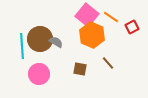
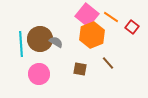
red square: rotated 24 degrees counterclockwise
orange hexagon: rotated 15 degrees clockwise
cyan line: moved 1 px left, 2 px up
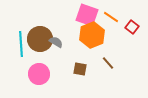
pink square: rotated 20 degrees counterclockwise
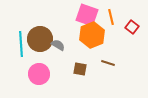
orange line: rotated 42 degrees clockwise
gray semicircle: moved 2 px right, 3 px down
brown line: rotated 32 degrees counterclockwise
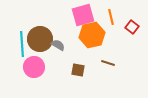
pink square: moved 4 px left; rotated 35 degrees counterclockwise
orange hexagon: rotated 10 degrees clockwise
cyan line: moved 1 px right
brown square: moved 2 px left, 1 px down
pink circle: moved 5 px left, 7 px up
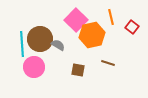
pink square: moved 7 px left, 5 px down; rotated 30 degrees counterclockwise
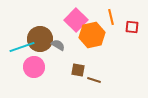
red square: rotated 32 degrees counterclockwise
cyan line: moved 3 px down; rotated 75 degrees clockwise
brown line: moved 14 px left, 17 px down
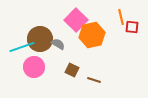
orange line: moved 10 px right
gray semicircle: moved 1 px up
brown square: moved 6 px left; rotated 16 degrees clockwise
